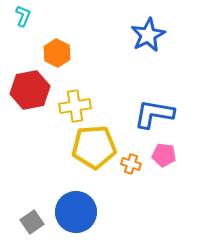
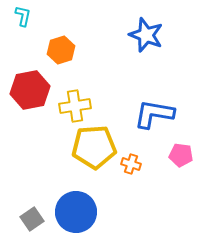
cyan L-shape: rotated 10 degrees counterclockwise
blue star: moved 2 px left; rotated 24 degrees counterclockwise
orange hexagon: moved 4 px right, 3 px up; rotated 16 degrees clockwise
pink pentagon: moved 17 px right
gray square: moved 3 px up
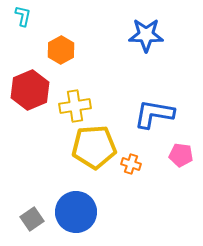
blue star: rotated 20 degrees counterclockwise
orange hexagon: rotated 12 degrees counterclockwise
red hexagon: rotated 12 degrees counterclockwise
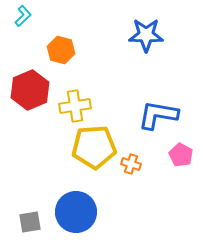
cyan L-shape: rotated 35 degrees clockwise
orange hexagon: rotated 16 degrees counterclockwise
blue L-shape: moved 4 px right, 1 px down
pink pentagon: rotated 20 degrees clockwise
gray square: moved 2 px left, 3 px down; rotated 25 degrees clockwise
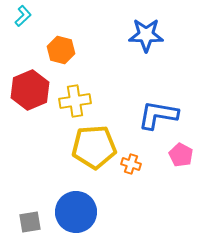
yellow cross: moved 5 px up
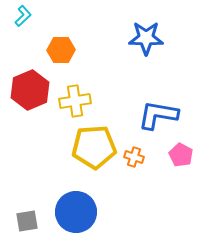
blue star: moved 3 px down
orange hexagon: rotated 16 degrees counterclockwise
orange cross: moved 3 px right, 7 px up
gray square: moved 3 px left, 1 px up
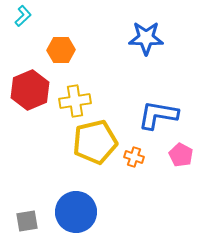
yellow pentagon: moved 1 px right, 5 px up; rotated 9 degrees counterclockwise
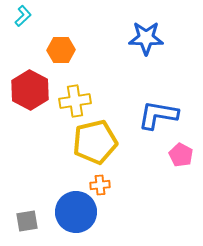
red hexagon: rotated 9 degrees counterclockwise
orange cross: moved 34 px left, 28 px down; rotated 24 degrees counterclockwise
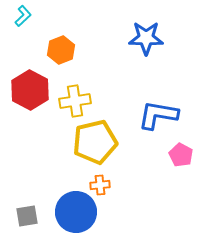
orange hexagon: rotated 20 degrees counterclockwise
gray square: moved 5 px up
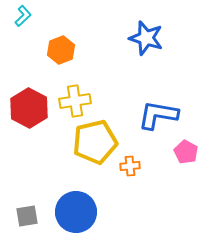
blue star: rotated 16 degrees clockwise
red hexagon: moved 1 px left, 18 px down
pink pentagon: moved 5 px right, 3 px up
orange cross: moved 30 px right, 19 px up
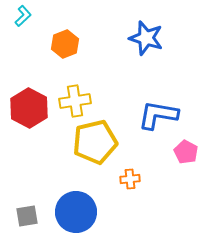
orange hexagon: moved 4 px right, 6 px up
orange cross: moved 13 px down
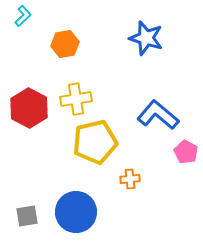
orange hexagon: rotated 12 degrees clockwise
yellow cross: moved 1 px right, 2 px up
blue L-shape: rotated 30 degrees clockwise
